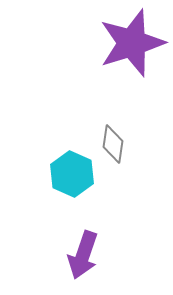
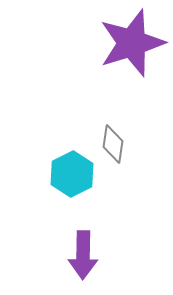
cyan hexagon: rotated 9 degrees clockwise
purple arrow: rotated 18 degrees counterclockwise
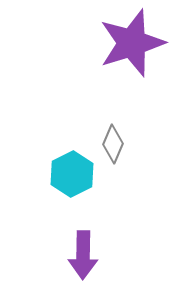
gray diamond: rotated 15 degrees clockwise
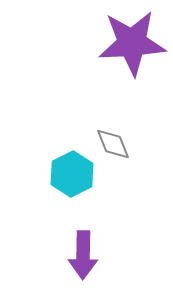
purple star: rotated 14 degrees clockwise
gray diamond: rotated 45 degrees counterclockwise
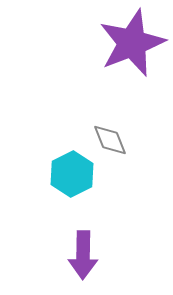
purple star: rotated 18 degrees counterclockwise
gray diamond: moved 3 px left, 4 px up
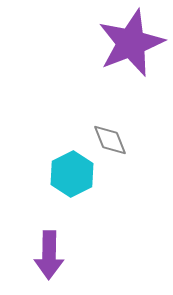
purple star: moved 1 px left
purple arrow: moved 34 px left
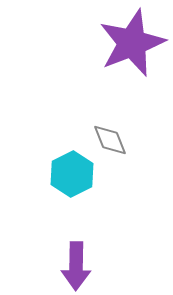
purple star: moved 1 px right
purple arrow: moved 27 px right, 11 px down
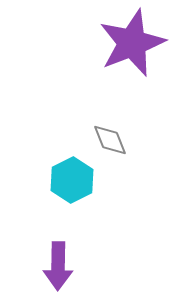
cyan hexagon: moved 6 px down
purple arrow: moved 18 px left
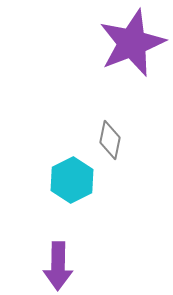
gray diamond: rotated 33 degrees clockwise
